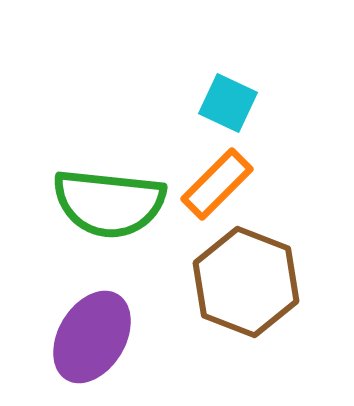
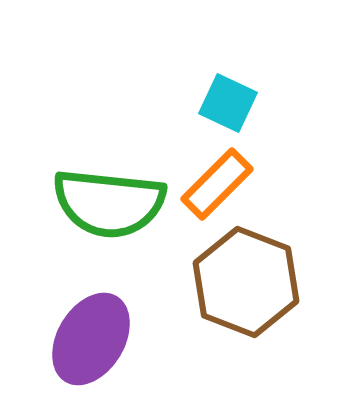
purple ellipse: moved 1 px left, 2 px down
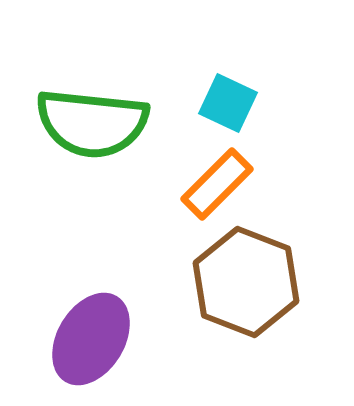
green semicircle: moved 17 px left, 80 px up
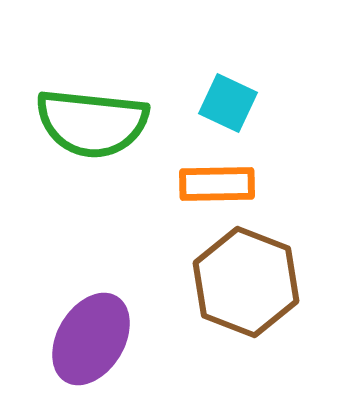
orange rectangle: rotated 44 degrees clockwise
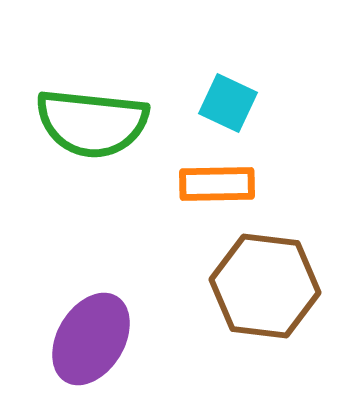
brown hexagon: moved 19 px right, 4 px down; rotated 14 degrees counterclockwise
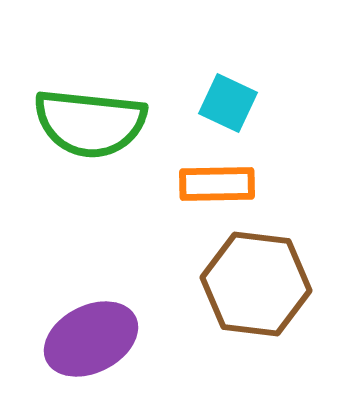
green semicircle: moved 2 px left
brown hexagon: moved 9 px left, 2 px up
purple ellipse: rotated 32 degrees clockwise
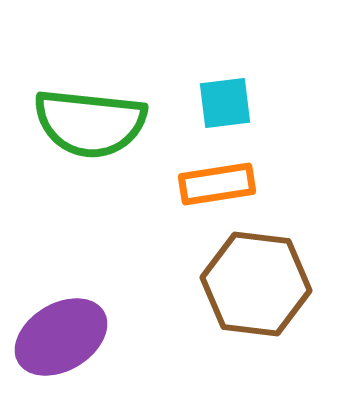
cyan square: moved 3 px left; rotated 32 degrees counterclockwise
orange rectangle: rotated 8 degrees counterclockwise
purple ellipse: moved 30 px left, 2 px up; rotated 4 degrees counterclockwise
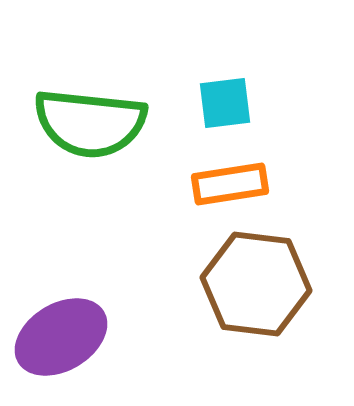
orange rectangle: moved 13 px right
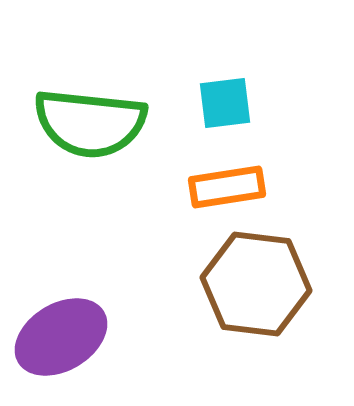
orange rectangle: moved 3 px left, 3 px down
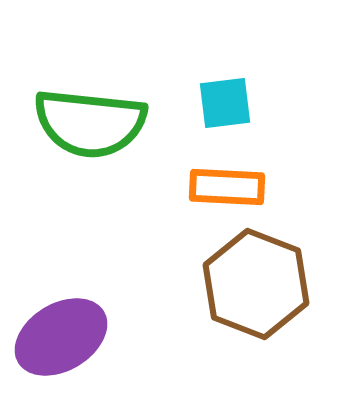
orange rectangle: rotated 12 degrees clockwise
brown hexagon: rotated 14 degrees clockwise
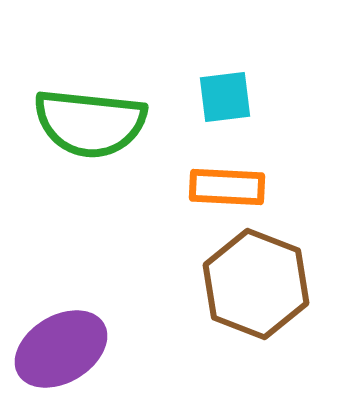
cyan square: moved 6 px up
purple ellipse: moved 12 px down
